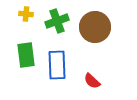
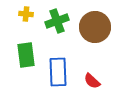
blue rectangle: moved 1 px right, 7 px down
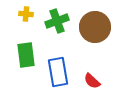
blue rectangle: rotated 8 degrees counterclockwise
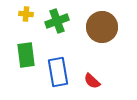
brown circle: moved 7 px right
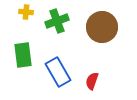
yellow cross: moved 2 px up
green rectangle: moved 3 px left
blue rectangle: rotated 20 degrees counterclockwise
red semicircle: rotated 66 degrees clockwise
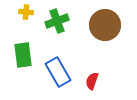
brown circle: moved 3 px right, 2 px up
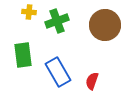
yellow cross: moved 3 px right
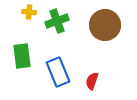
green rectangle: moved 1 px left, 1 px down
blue rectangle: rotated 8 degrees clockwise
